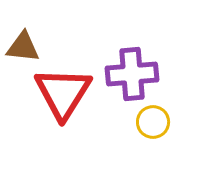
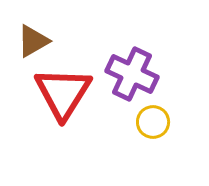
brown triangle: moved 10 px right, 6 px up; rotated 36 degrees counterclockwise
purple cross: rotated 30 degrees clockwise
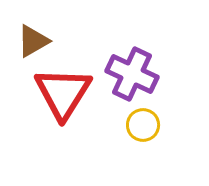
yellow circle: moved 10 px left, 3 px down
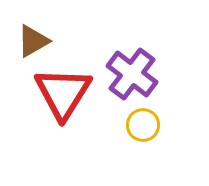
purple cross: rotated 12 degrees clockwise
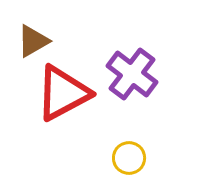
red triangle: rotated 30 degrees clockwise
yellow circle: moved 14 px left, 33 px down
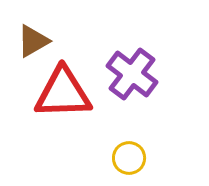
red triangle: rotated 26 degrees clockwise
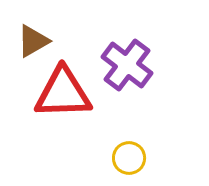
purple cross: moved 5 px left, 9 px up
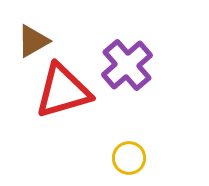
purple cross: rotated 12 degrees clockwise
red triangle: moved 2 px up; rotated 14 degrees counterclockwise
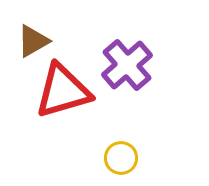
yellow circle: moved 8 px left
